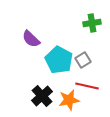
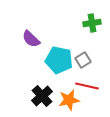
cyan pentagon: rotated 16 degrees counterclockwise
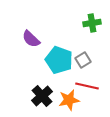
cyan pentagon: rotated 8 degrees clockwise
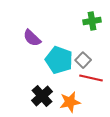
green cross: moved 2 px up
purple semicircle: moved 1 px right, 1 px up
gray square: rotated 14 degrees counterclockwise
red line: moved 4 px right, 8 px up
orange star: moved 1 px right, 2 px down
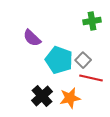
orange star: moved 4 px up
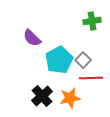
cyan pentagon: rotated 24 degrees clockwise
red line: rotated 15 degrees counterclockwise
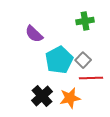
green cross: moved 7 px left
purple semicircle: moved 2 px right, 4 px up
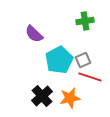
gray square: rotated 21 degrees clockwise
red line: moved 1 px left, 1 px up; rotated 20 degrees clockwise
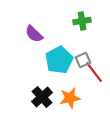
green cross: moved 3 px left
red line: moved 4 px right, 5 px up; rotated 35 degrees clockwise
black cross: moved 1 px down
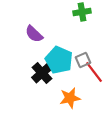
green cross: moved 9 px up
cyan pentagon: rotated 20 degrees counterclockwise
black cross: moved 24 px up
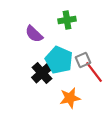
green cross: moved 15 px left, 8 px down
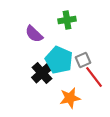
red line: moved 5 px down
